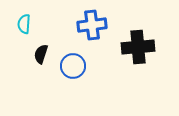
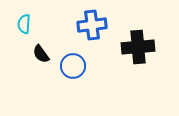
black semicircle: rotated 54 degrees counterclockwise
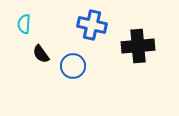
blue cross: rotated 20 degrees clockwise
black cross: moved 1 px up
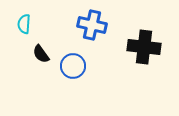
black cross: moved 6 px right, 1 px down; rotated 12 degrees clockwise
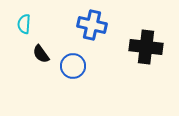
black cross: moved 2 px right
